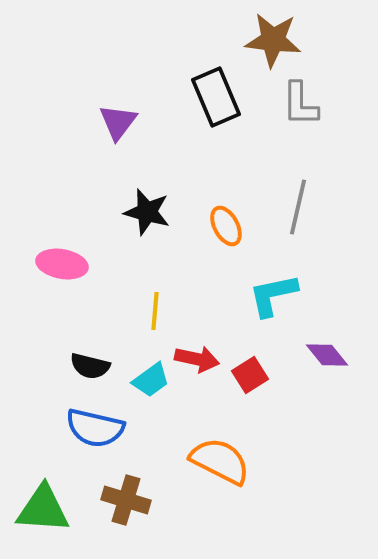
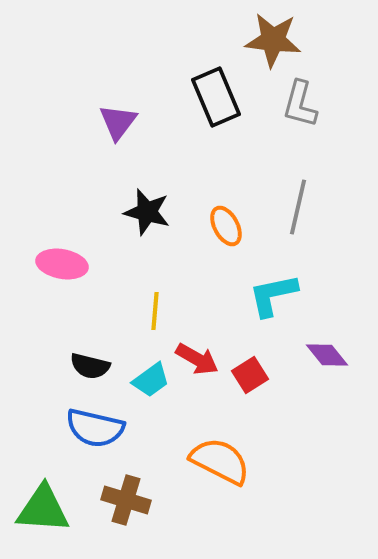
gray L-shape: rotated 15 degrees clockwise
red arrow: rotated 18 degrees clockwise
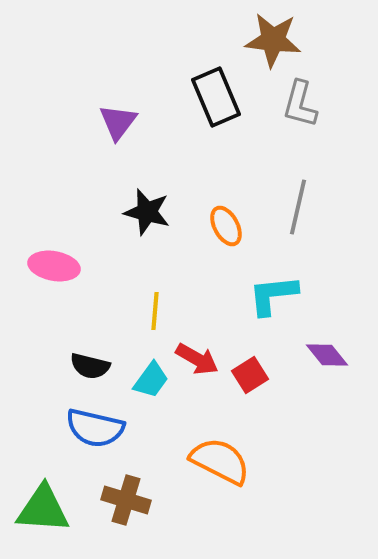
pink ellipse: moved 8 px left, 2 px down
cyan L-shape: rotated 6 degrees clockwise
cyan trapezoid: rotated 18 degrees counterclockwise
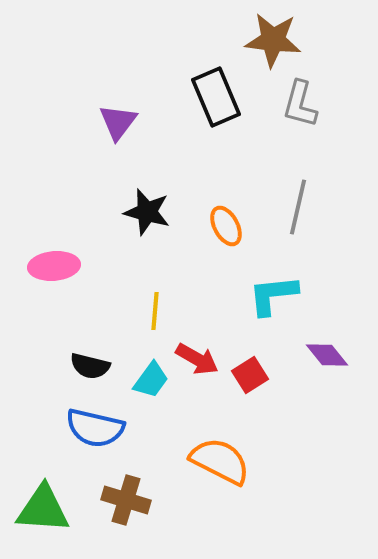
pink ellipse: rotated 15 degrees counterclockwise
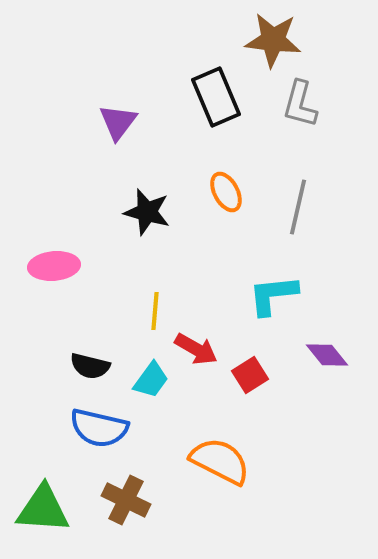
orange ellipse: moved 34 px up
red arrow: moved 1 px left, 10 px up
blue semicircle: moved 4 px right
brown cross: rotated 9 degrees clockwise
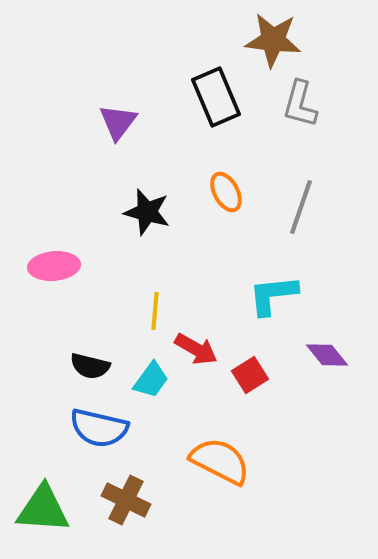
gray line: moved 3 px right; rotated 6 degrees clockwise
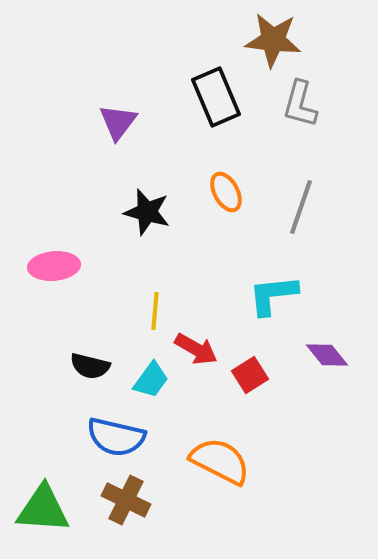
blue semicircle: moved 17 px right, 9 px down
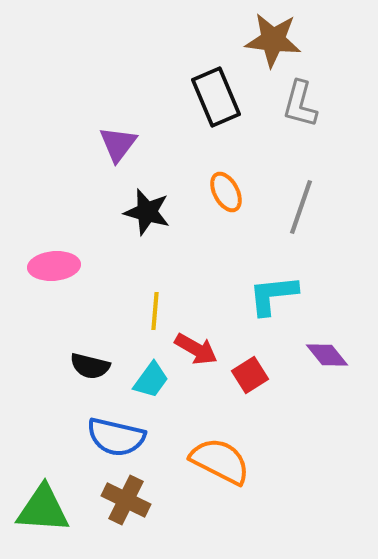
purple triangle: moved 22 px down
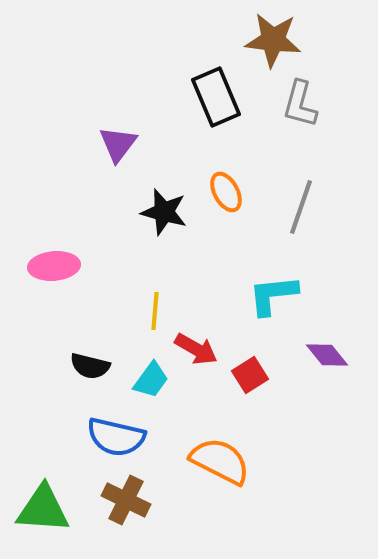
black star: moved 17 px right
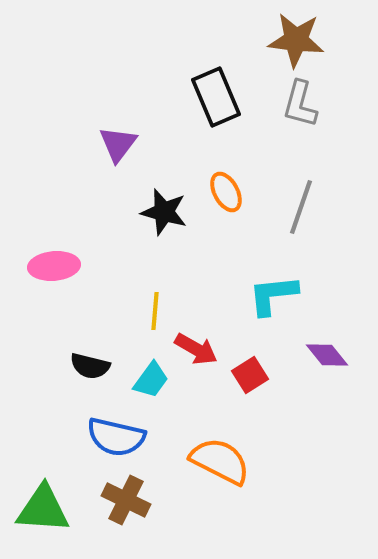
brown star: moved 23 px right
